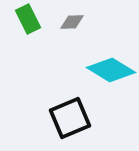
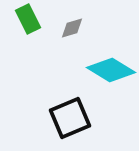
gray diamond: moved 6 px down; rotated 15 degrees counterclockwise
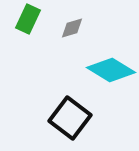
green rectangle: rotated 52 degrees clockwise
black square: rotated 30 degrees counterclockwise
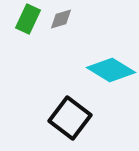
gray diamond: moved 11 px left, 9 px up
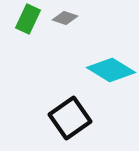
gray diamond: moved 4 px right, 1 px up; rotated 35 degrees clockwise
black square: rotated 18 degrees clockwise
